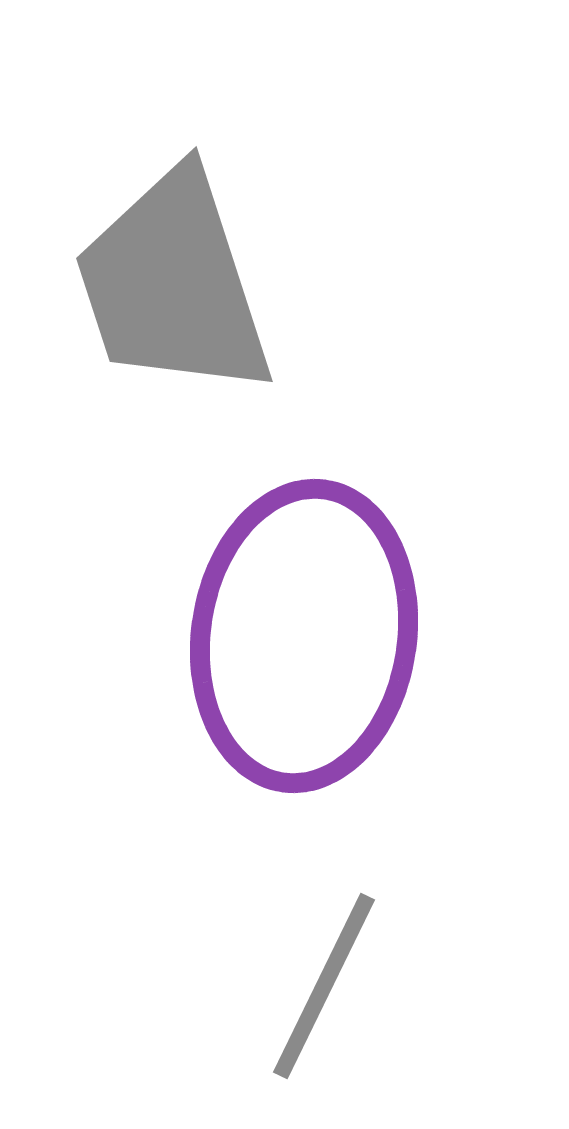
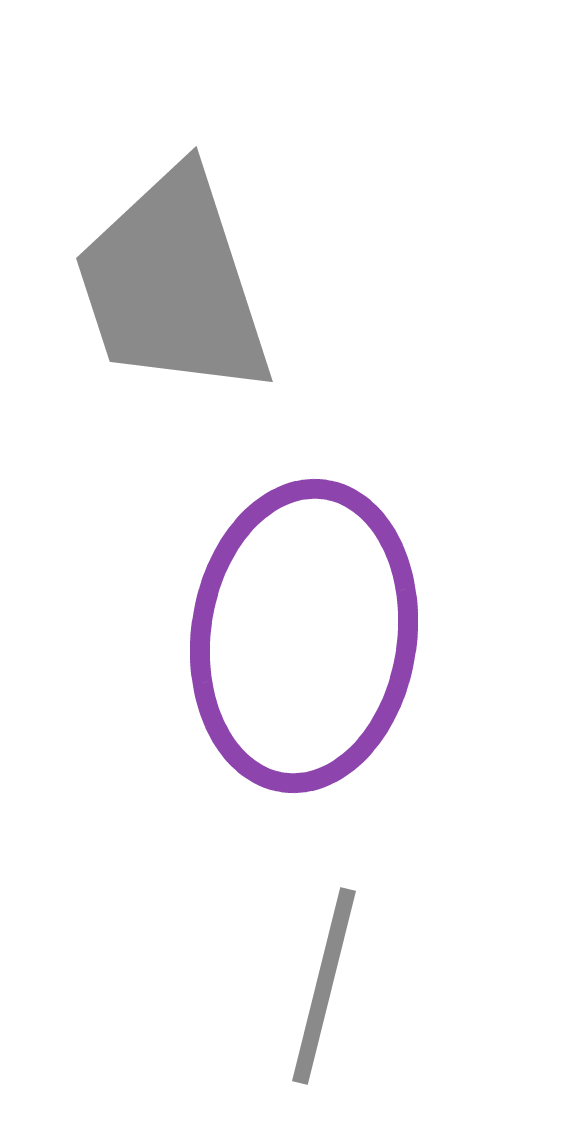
gray line: rotated 12 degrees counterclockwise
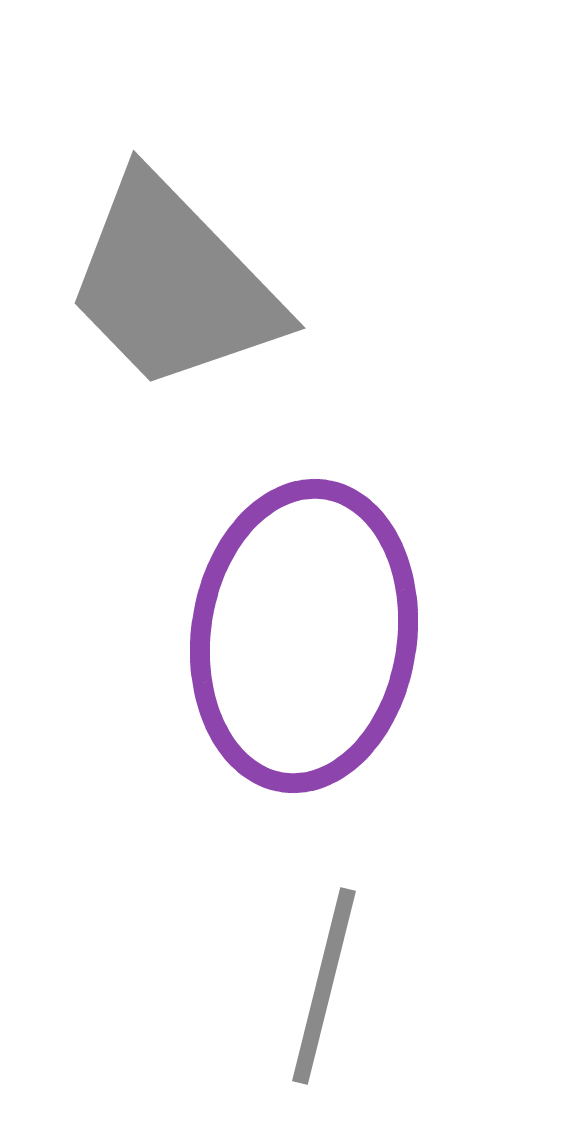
gray trapezoid: rotated 26 degrees counterclockwise
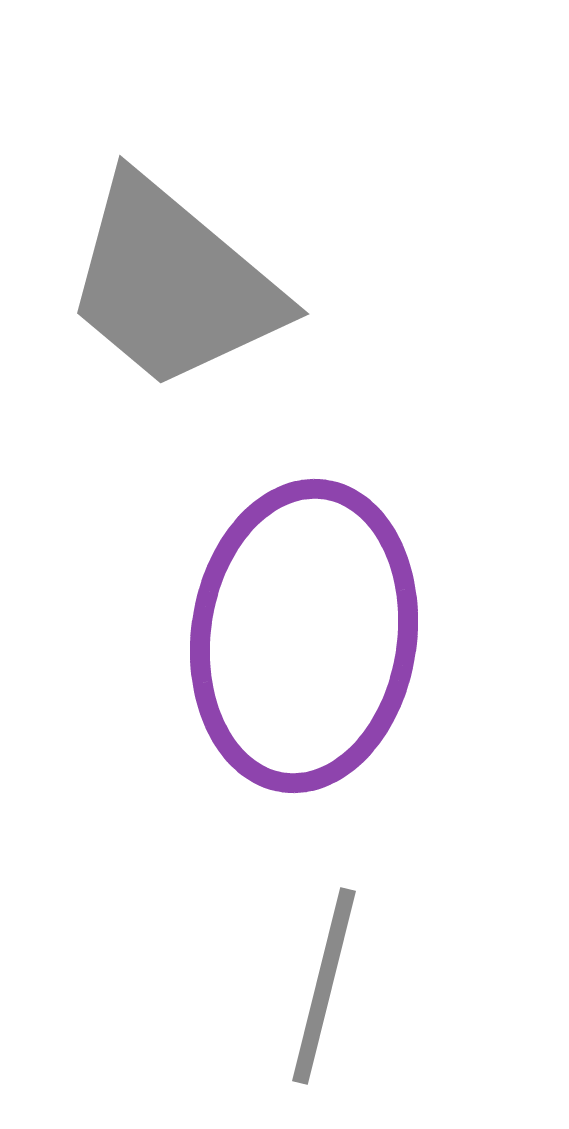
gray trapezoid: rotated 6 degrees counterclockwise
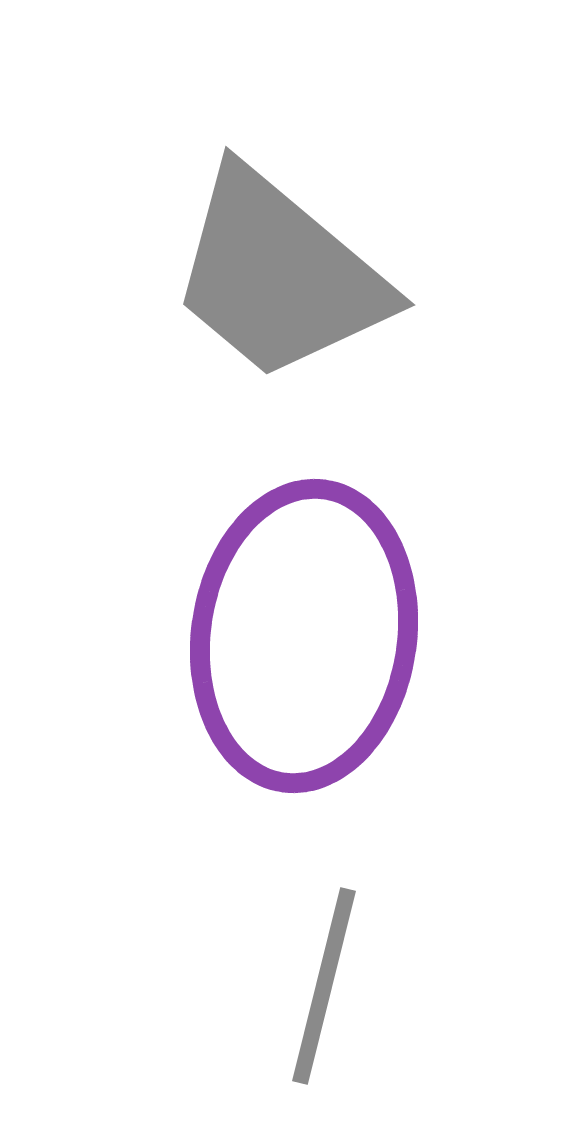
gray trapezoid: moved 106 px right, 9 px up
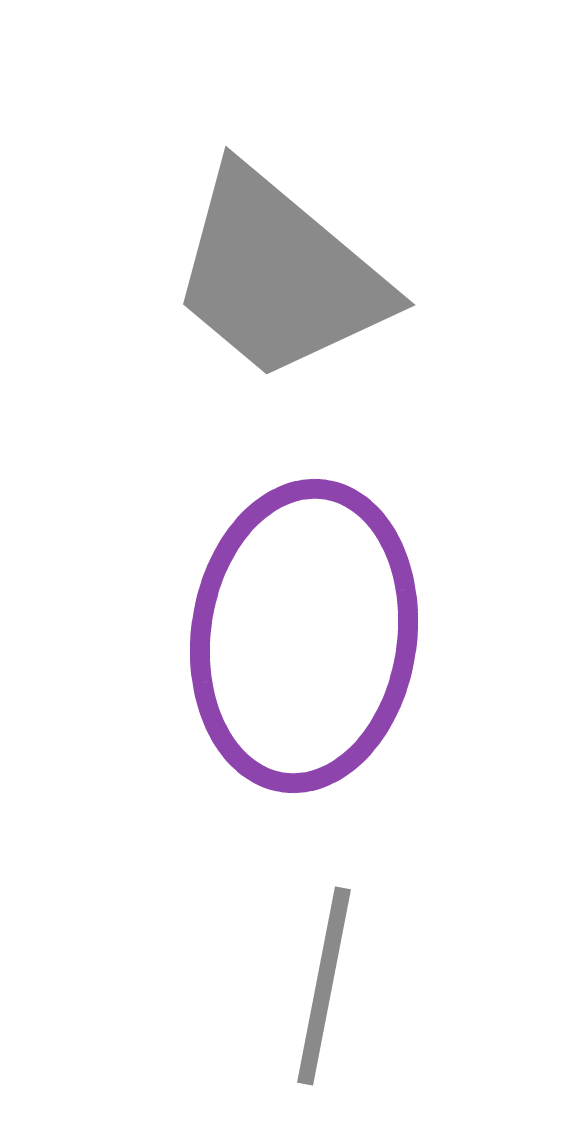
gray line: rotated 3 degrees counterclockwise
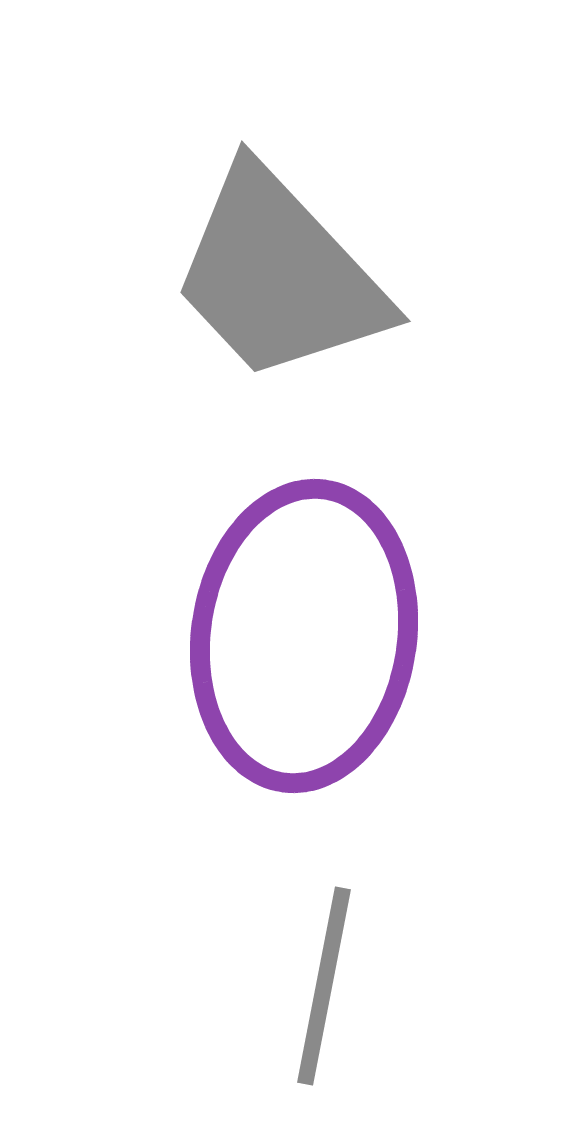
gray trapezoid: rotated 7 degrees clockwise
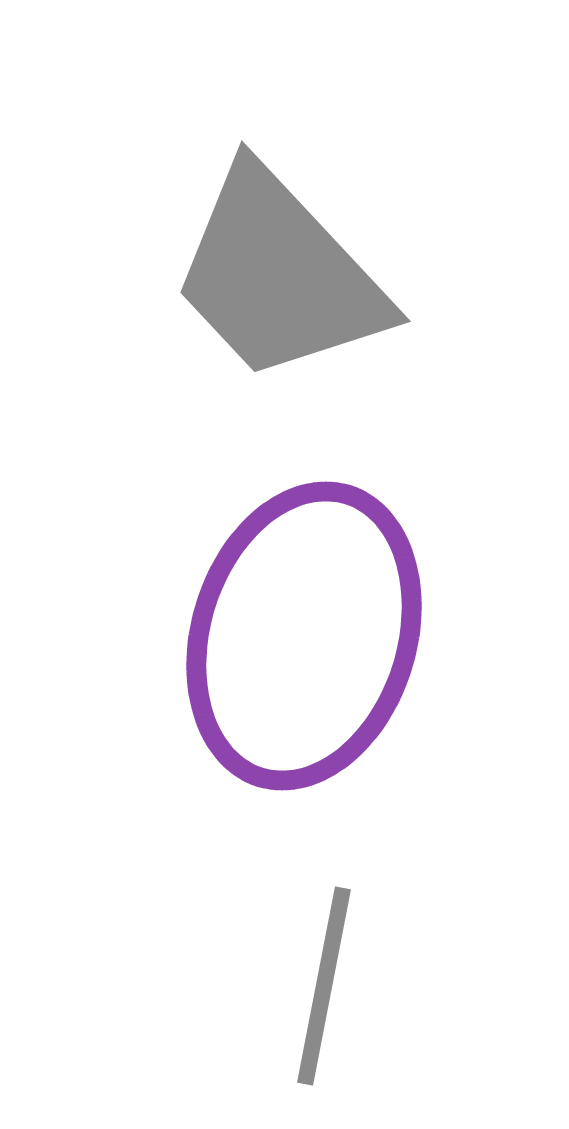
purple ellipse: rotated 9 degrees clockwise
